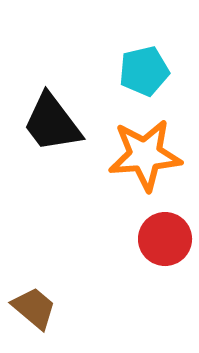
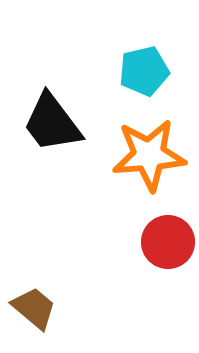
orange star: moved 4 px right
red circle: moved 3 px right, 3 px down
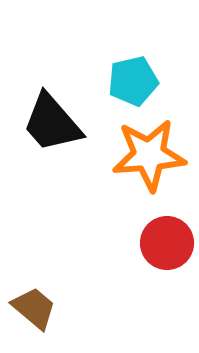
cyan pentagon: moved 11 px left, 10 px down
black trapezoid: rotated 4 degrees counterclockwise
red circle: moved 1 px left, 1 px down
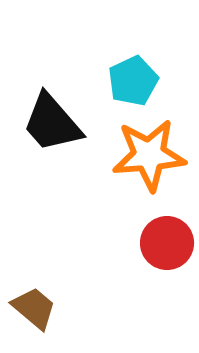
cyan pentagon: rotated 12 degrees counterclockwise
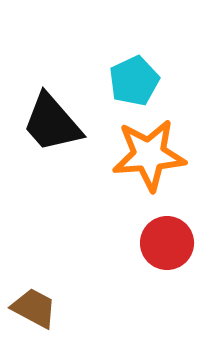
cyan pentagon: moved 1 px right
brown trapezoid: rotated 12 degrees counterclockwise
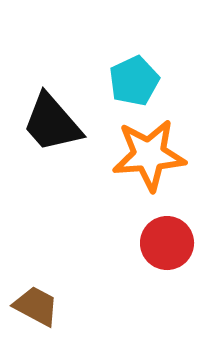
brown trapezoid: moved 2 px right, 2 px up
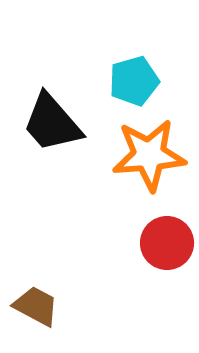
cyan pentagon: rotated 9 degrees clockwise
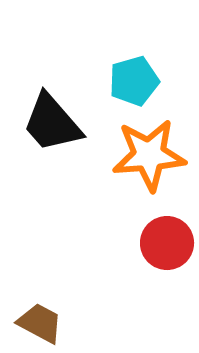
brown trapezoid: moved 4 px right, 17 px down
